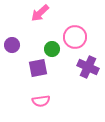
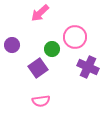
purple square: rotated 24 degrees counterclockwise
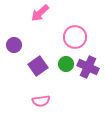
purple circle: moved 2 px right
green circle: moved 14 px right, 15 px down
purple square: moved 2 px up
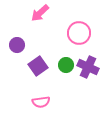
pink circle: moved 4 px right, 4 px up
purple circle: moved 3 px right
green circle: moved 1 px down
pink semicircle: moved 1 px down
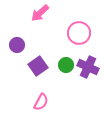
pink semicircle: rotated 54 degrees counterclockwise
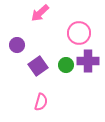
purple cross: moved 6 px up; rotated 25 degrees counterclockwise
pink semicircle: rotated 12 degrees counterclockwise
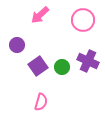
pink arrow: moved 2 px down
pink circle: moved 4 px right, 13 px up
purple cross: rotated 25 degrees clockwise
green circle: moved 4 px left, 2 px down
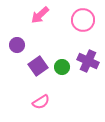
pink semicircle: rotated 42 degrees clockwise
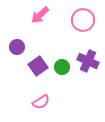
purple circle: moved 2 px down
